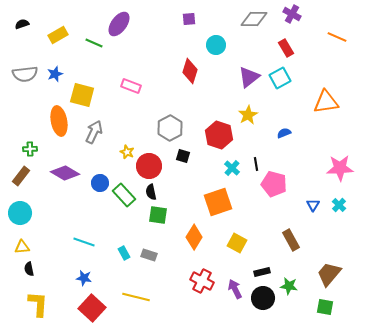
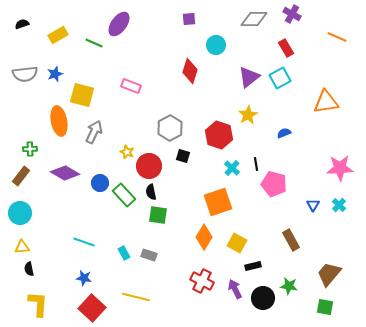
orange diamond at (194, 237): moved 10 px right
black rectangle at (262, 272): moved 9 px left, 6 px up
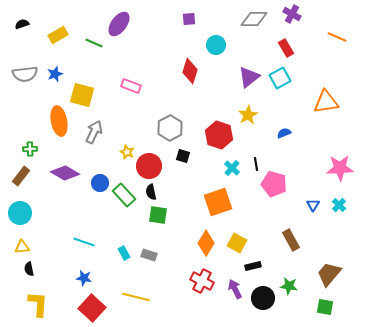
orange diamond at (204, 237): moved 2 px right, 6 px down
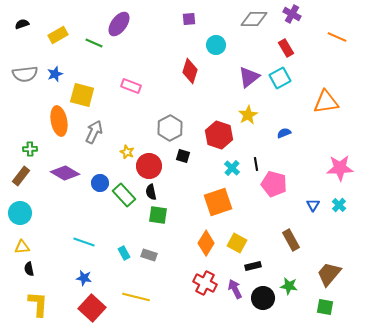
red cross at (202, 281): moved 3 px right, 2 px down
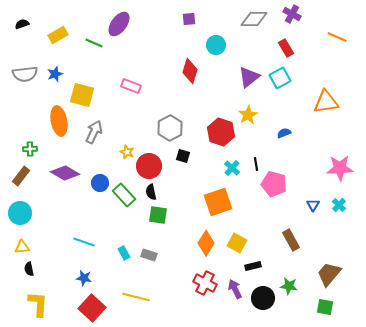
red hexagon at (219, 135): moved 2 px right, 3 px up
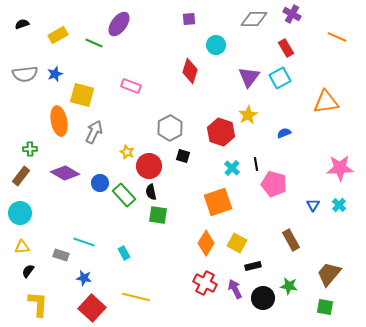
purple triangle at (249, 77): rotated 15 degrees counterclockwise
gray rectangle at (149, 255): moved 88 px left
black semicircle at (29, 269): moved 1 px left, 2 px down; rotated 48 degrees clockwise
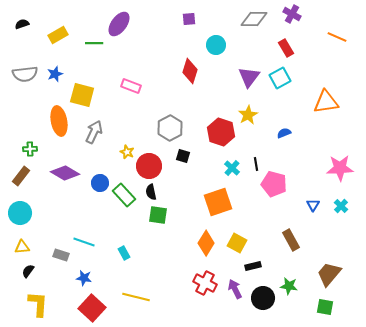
green line at (94, 43): rotated 24 degrees counterclockwise
cyan cross at (339, 205): moved 2 px right, 1 px down
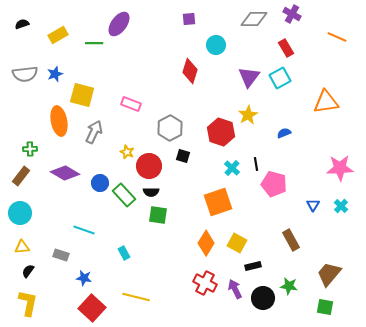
pink rectangle at (131, 86): moved 18 px down
black semicircle at (151, 192): rotated 77 degrees counterclockwise
cyan line at (84, 242): moved 12 px up
yellow L-shape at (38, 304): moved 10 px left, 1 px up; rotated 8 degrees clockwise
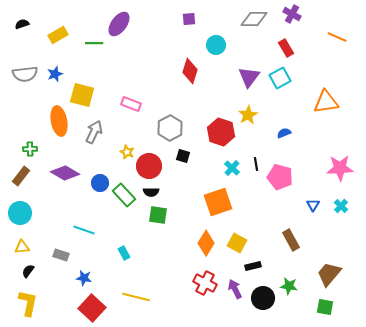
pink pentagon at (274, 184): moved 6 px right, 7 px up
